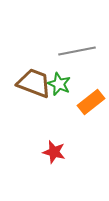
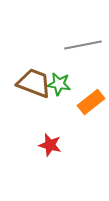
gray line: moved 6 px right, 6 px up
green star: rotated 15 degrees counterclockwise
red star: moved 4 px left, 7 px up
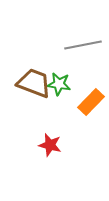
orange rectangle: rotated 8 degrees counterclockwise
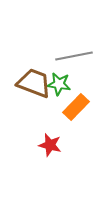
gray line: moved 9 px left, 11 px down
orange rectangle: moved 15 px left, 5 px down
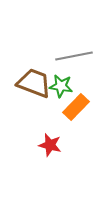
green star: moved 2 px right, 2 px down
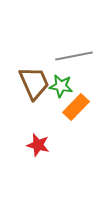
brown trapezoid: rotated 45 degrees clockwise
red star: moved 12 px left
